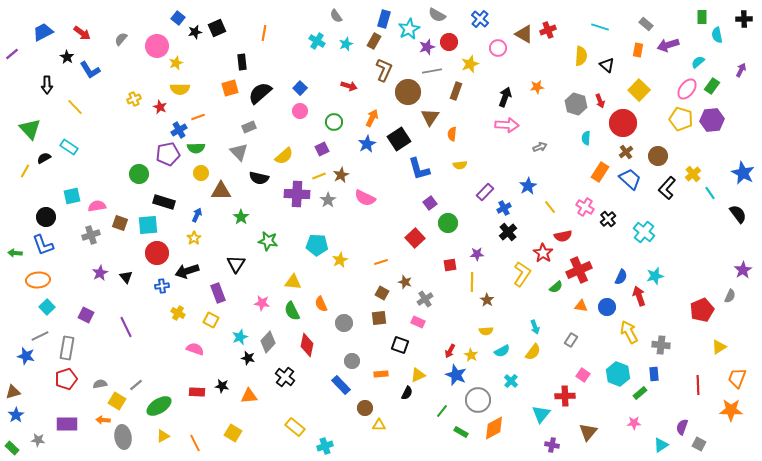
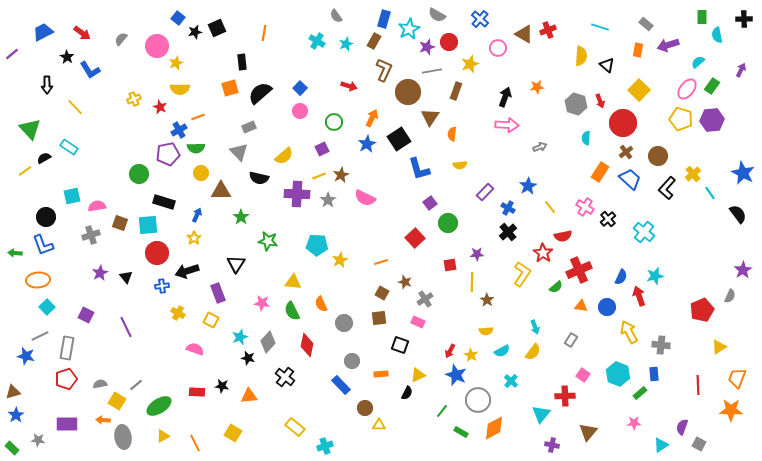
yellow line at (25, 171): rotated 24 degrees clockwise
blue cross at (504, 208): moved 4 px right; rotated 32 degrees counterclockwise
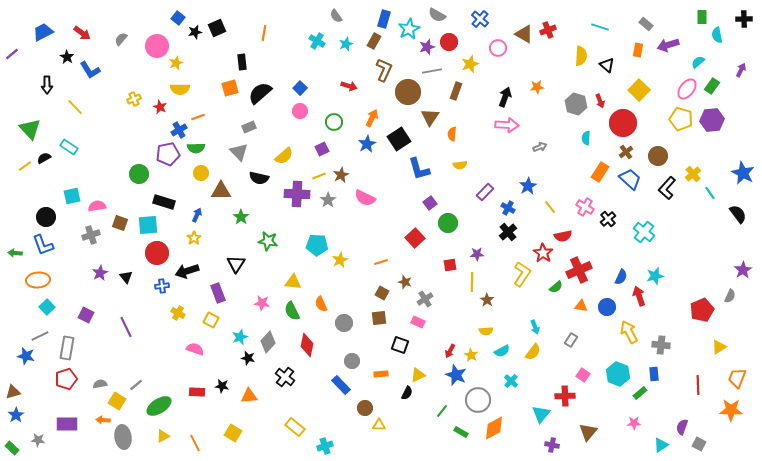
yellow line at (25, 171): moved 5 px up
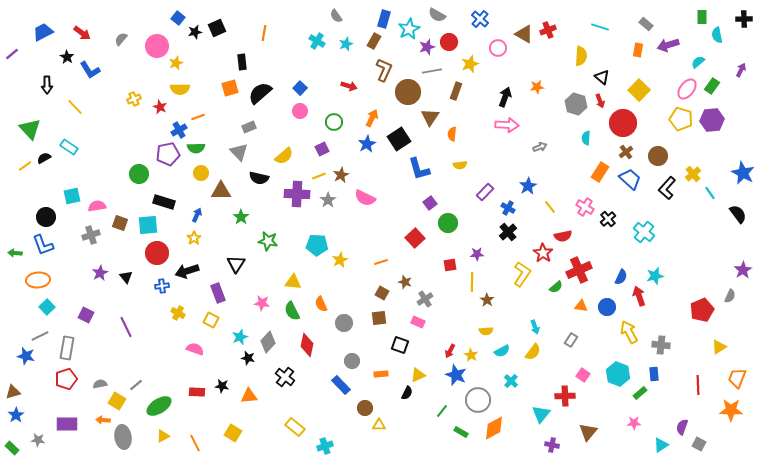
black triangle at (607, 65): moved 5 px left, 12 px down
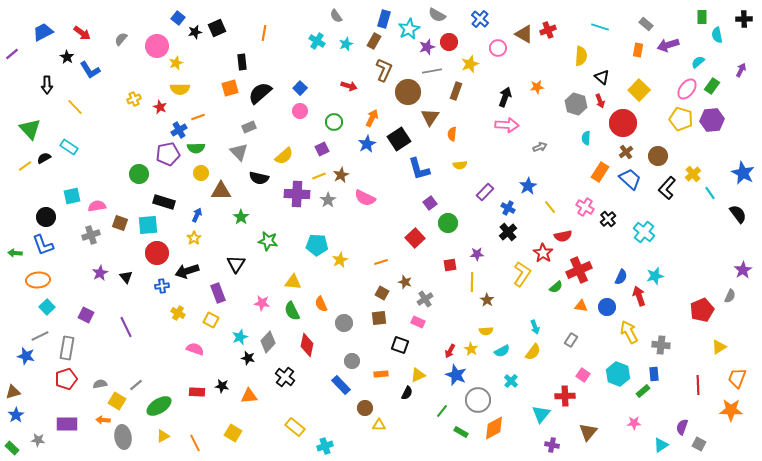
yellow star at (471, 355): moved 6 px up
green rectangle at (640, 393): moved 3 px right, 2 px up
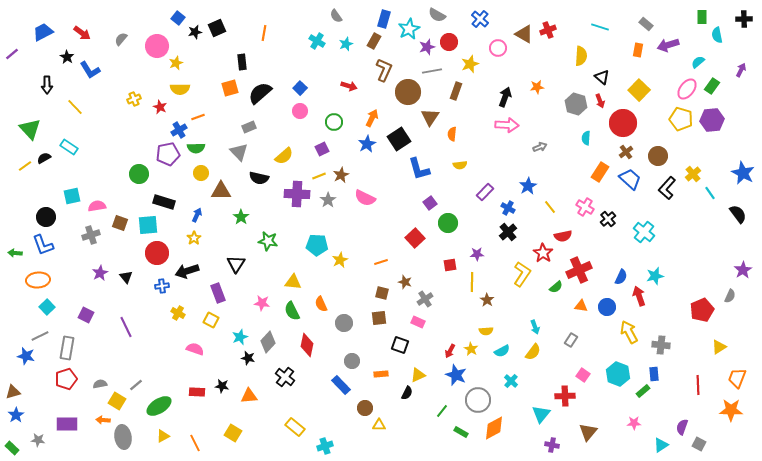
brown square at (382, 293): rotated 16 degrees counterclockwise
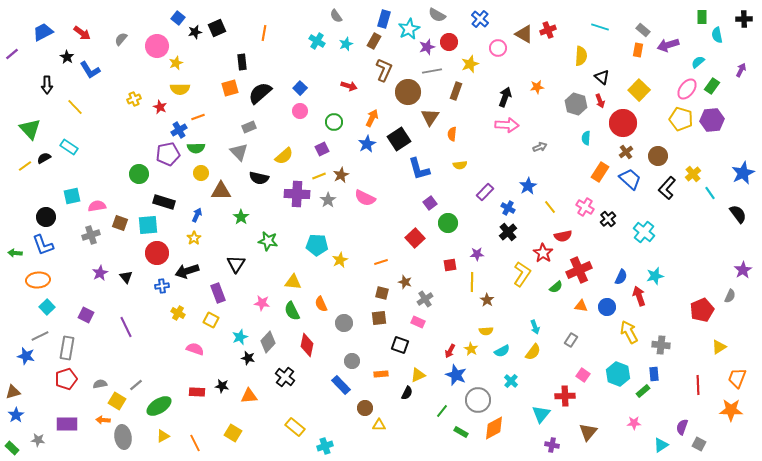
gray rectangle at (646, 24): moved 3 px left, 6 px down
blue star at (743, 173): rotated 20 degrees clockwise
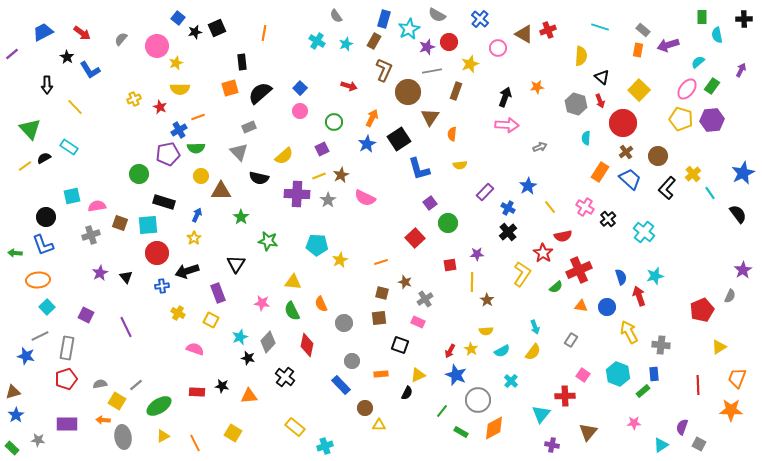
yellow circle at (201, 173): moved 3 px down
blue semicircle at (621, 277): rotated 42 degrees counterclockwise
